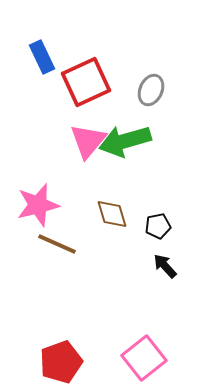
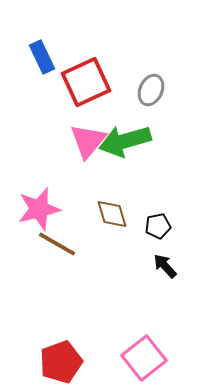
pink star: moved 1 px right, 4 px down
brown line: rotated 6 degrees clockwise
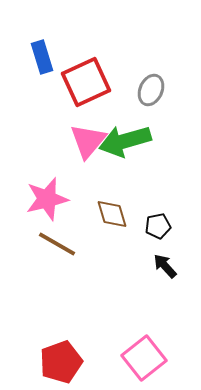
blue rectangle: rotated 8 degrees clockwise
pink star: moved 8 px right, 10 px up
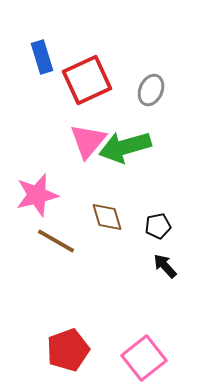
red square: moved 1 px right, 2 px up
green arrow: moved 6 px down
pink star: moved 10 px left, 4 px up
brown diamond: moved 5 px left, 3 px down
brown line: moved 1 px left, 3 px up
red pentagon: moved 7 px right, 12 px up
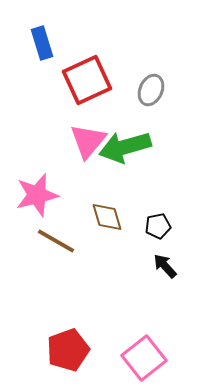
blue rectangle: moved 14 px up
